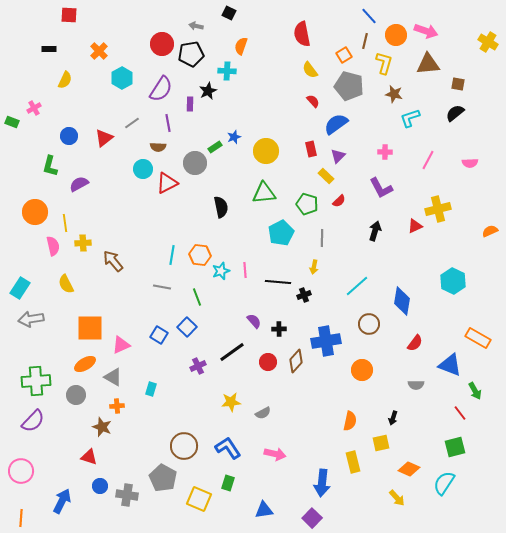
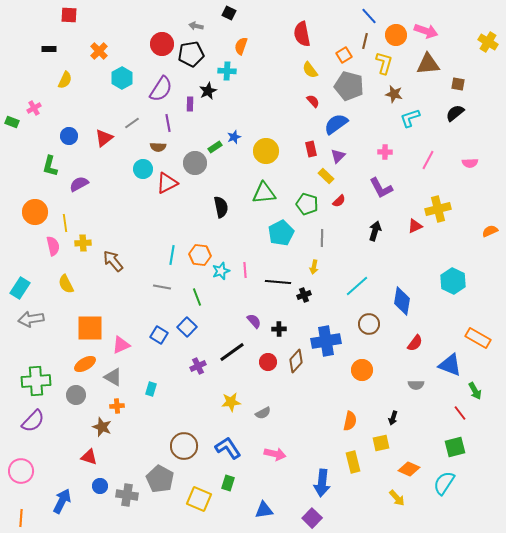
gray pentagon at (163, 478): moved 3 px left, 1 px down
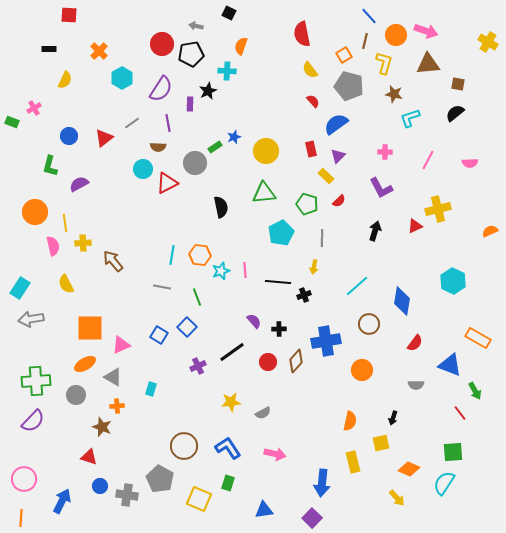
green square at (455, 447): moved 2 px left, 5 px down; rotated 10 degrees clockwise
pink circle at (21, 471): moved 3 px right, 8 px down
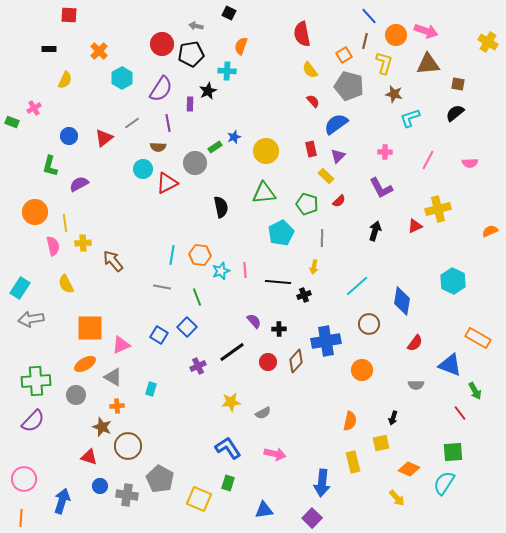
brown circle at (184, 446): moved 56 px left
blue arrow at (62, 501): rotated 10 degrees counterclockwise
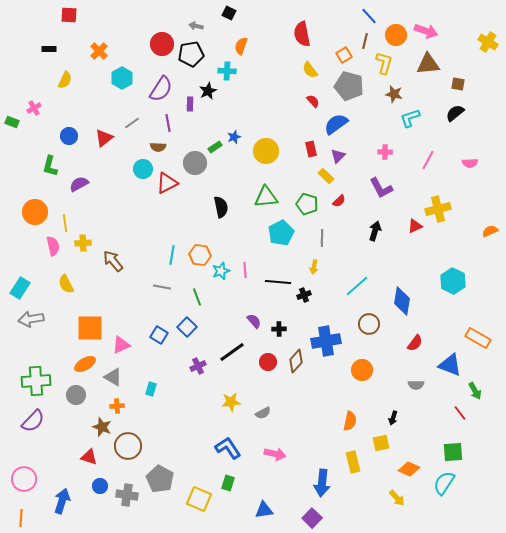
green triangle at (264, 193): moved 2 px right, 4 px down
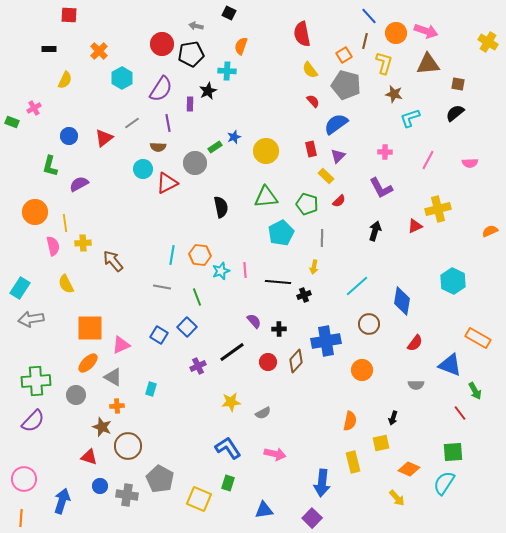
orange circle at (396, 35): moved 2 px up
gray pentagon at (349, 86): moved 3 px left, 1 px up
orange ellipse at (85, 364): moved 3 px right, 1 px up; rotated 15 degrees counterclockwise
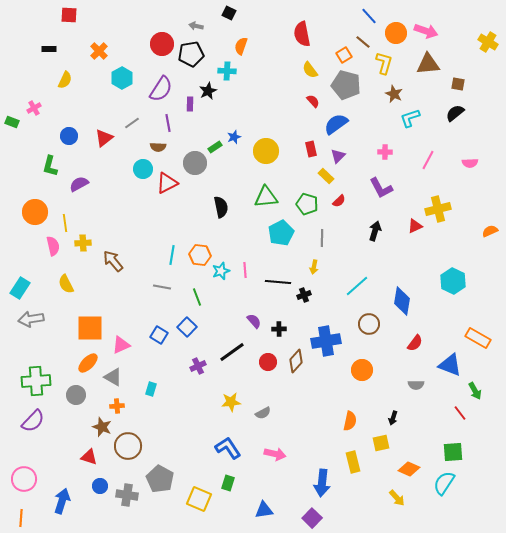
brown line at (365, 41): moved 2 px left, 1 px down; rotated 63 degrees counterclockwise
brown star at (394, 94): rotated 12 degrees clockwise
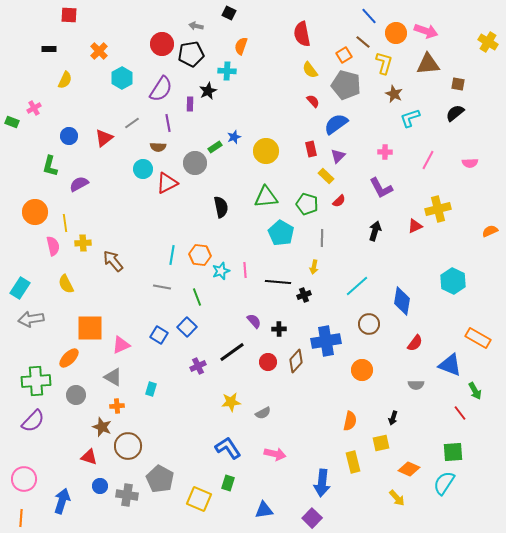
cyan pentagon at (281, 233): rotated 15 degrees counterclockwise
orange ellipse at (88, 363): moved 19 px left, 5 px up
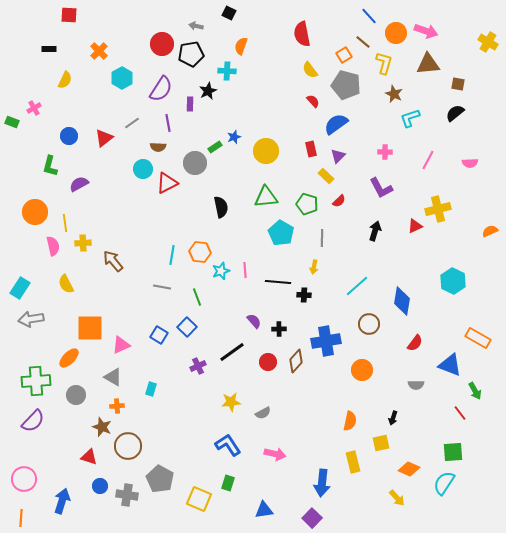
orange hexagon at (200, 255): moved 3 px up
black cross at (304, 295): rotated 24 degrees clockwise
blue L-shape at (228, 448): moved 3 px up
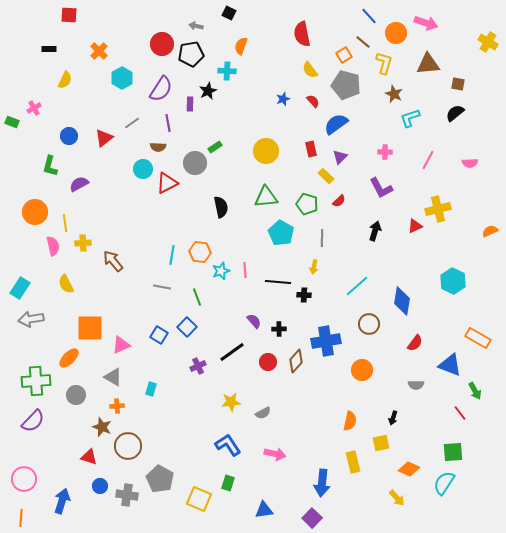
pink arrow at (426, 31): moved 8 px up
blue star at (234, 137): moved 49 px right, 38 px up
purple triangle at (338, 156): moved 2 px right, 1 px down
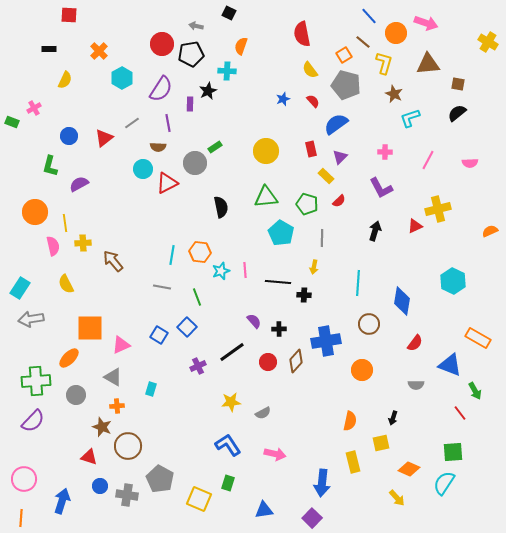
black semicircle at (455, 113): moved 2 px right
cyan line at (357, 286): moved 1 px right, 3 px up; rotated 45 degrees counterclockwise
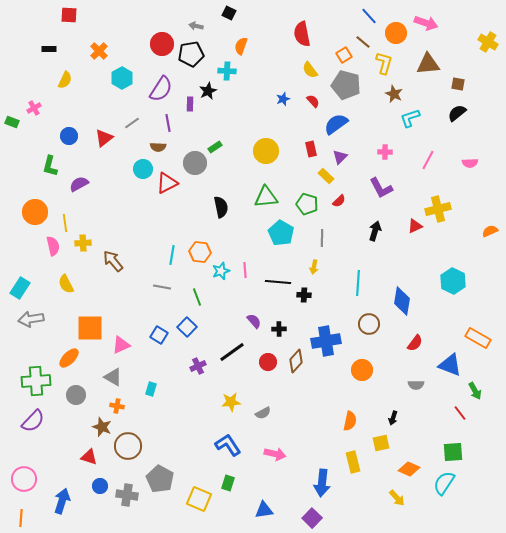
orange cross at (117, 406): rotated 16 degrees clockwise
